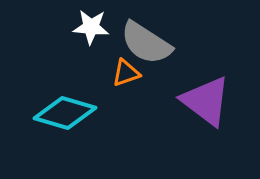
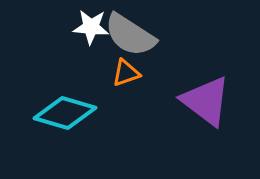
gray semicircle: moved 16 px left, 8 px up
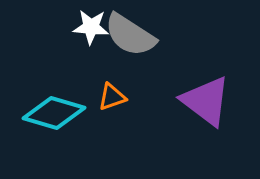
orange triangle: moved 14 px left, 24 px down
cyan diamond: moved 11 px left
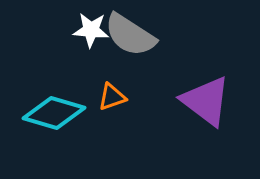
white star: moved 3 px down
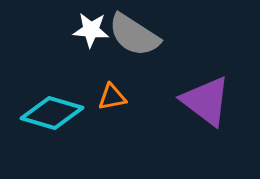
gray semicircle: moved 4 px right
orange triangle: rotated 8 degrees clockwise
cyan diamond: moved 2 px left
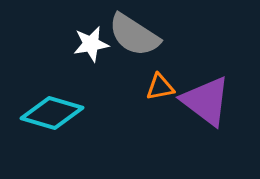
white star: moved 14 px down; rotated 15 degrees counterclockwise
orange triangle: moved 48 px right, 10 px up
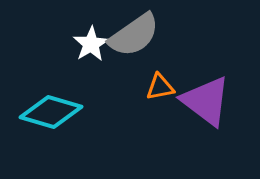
gray semicircle: rotated 68 degrees counterclockwise
white star: rotated 21 degrees counterclockwise
cyan diamond: moved 1 px left, 1 px up
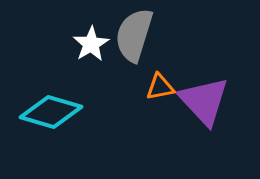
gray semicircle: rotated 142 degrees clockwise
purple triangle: moved 2 px left; rotated 10 degrees clockwise
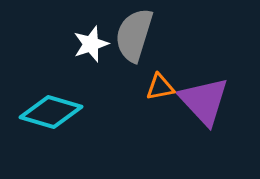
white star: rotated 12 degrees clockwise
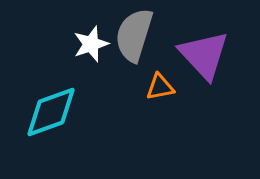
purple triangle: moved 46 px up
cyan diamond: rotated 36 degrees counterclockwise
